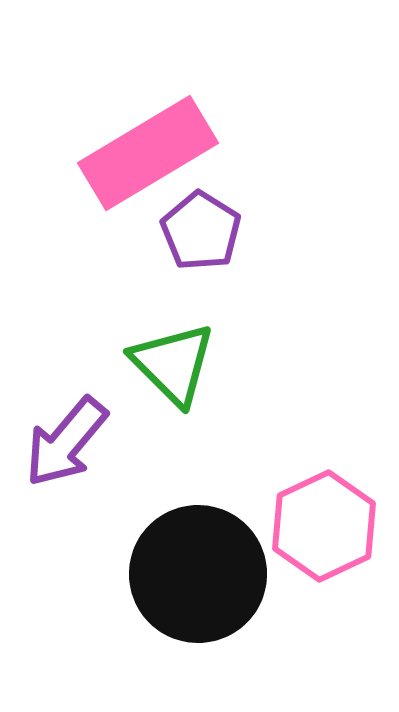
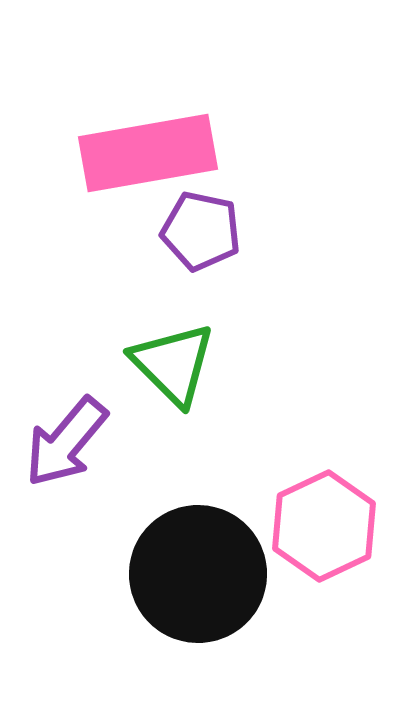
pink rectangle: rotated 21 degrees clockwise
purple pentagon: rotated 20 degrees counterclockwise
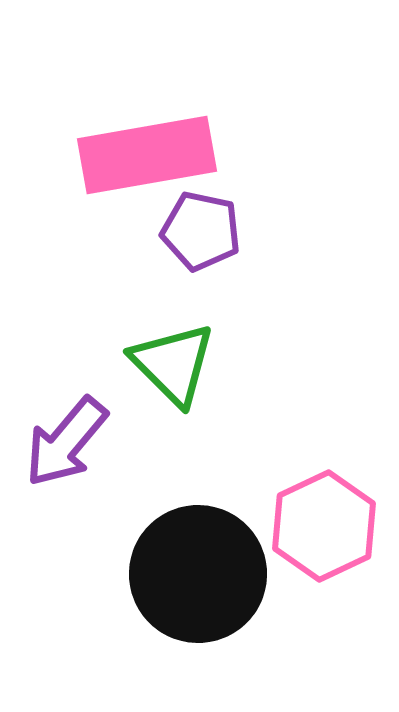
pink rectangle: moved 1 px left, 2 px down
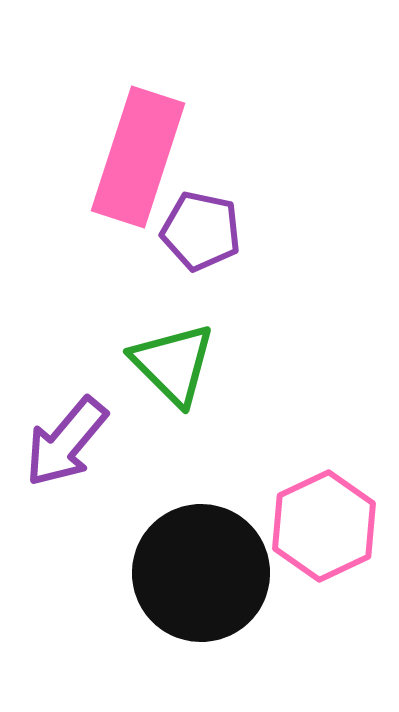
pink rectangle: moved 9 px left, 2 px down; rotated 62 degrees counterclockwise
black circle: moved 3 px right, 1 px up
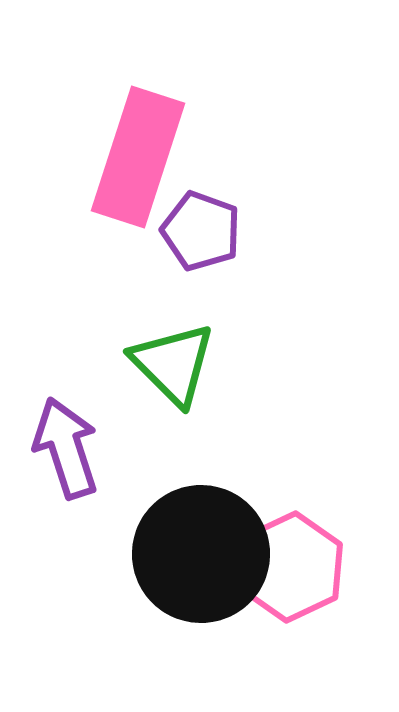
purple pentagon: rotated 8 degrees clockwise
purple arrow: moved 6 px down; rotated 122 degrees clockwise
pink hexagon: moved 33 px left, 41 px down
black circle: moved 19 px up
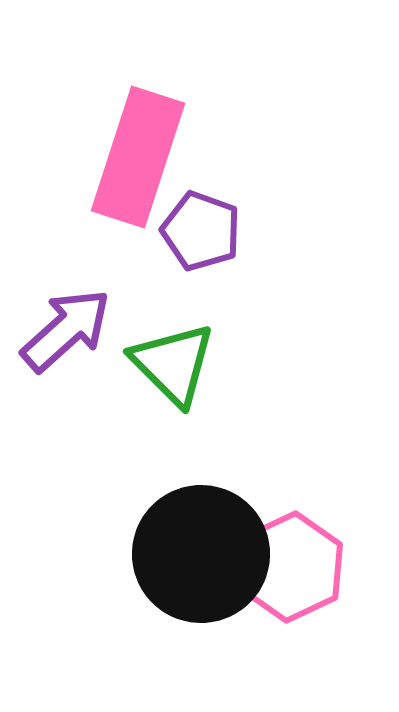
purple arrow: moved 118 px up; rotated 66 degrees clockwise
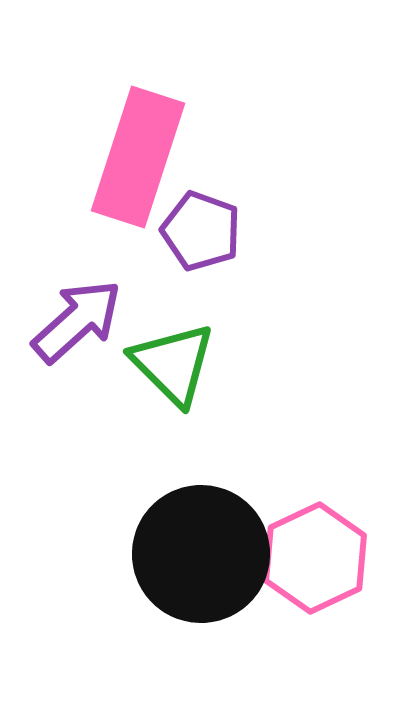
purple arrow: moved 11 px right, 9 px up
pink hexagon: moved 24 px right, 9 px up
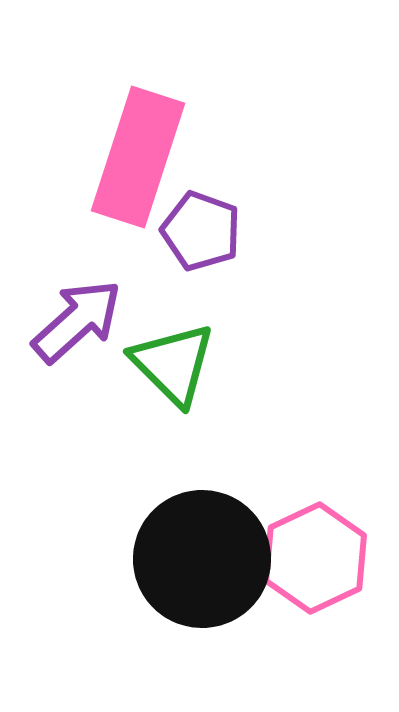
black circle: moved 1 px right, 5 px down
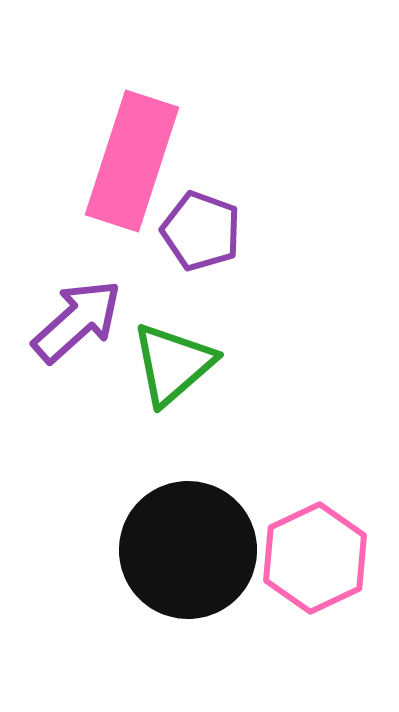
pink rectangle: moved 6 px left, 4 px down
green triangle: rotated 34 degrees clockwise
black circle: moved 14 px left, 9 px up
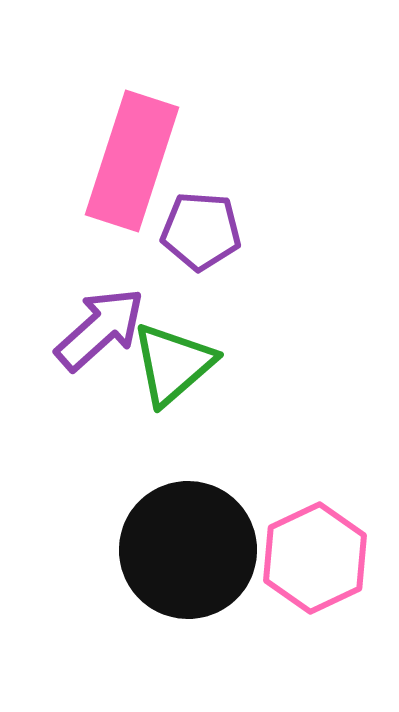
purple pentagon: rotated 16 degrees counterclockwise
purple arrow: moved 23 px right, 8 px down
